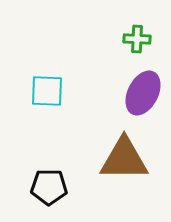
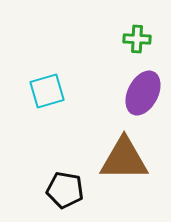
cyan square: rotated 18 degrees counterclockwise
black pentagon: moved 16 px right, 3 px down; rotated 9 degrees clockwise
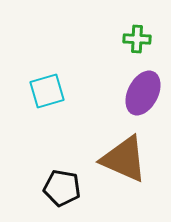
brown triangle: rotated 24 degrees clockwise
black pentagon: moved 3 px left, 2 px up
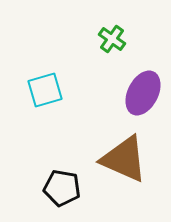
green cross: moved 25 px left; rotated 32 degrees clockwise
cyan square: moved 2 px left, 1 px up
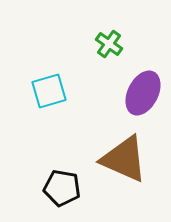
green cross: moved 3 px left, 5 px down
cyan square: moved 4 px right, 1 px down
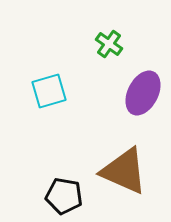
brown triangle: moved 12 px down
black pentagon: moved 2 px right, 8 px down
